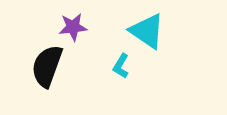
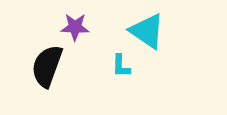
purple star: moved 2 px right; rotated 8 degrees clockwise
cyan L-shape: rotated 30 degrees counterclockwise
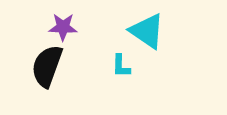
purple star: moved 12 px left
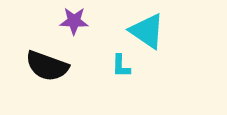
purple star: moved 11 px right, 6 px up
black semicircle: rotated 90 degrees counterclockwise
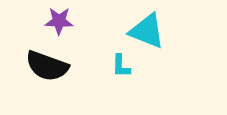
purple star: moved 15 px left
cyan triangle: rotated 12 degrees counterclockwise
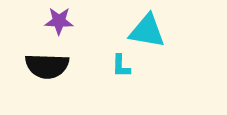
cyan triangle: rotated 12 degrees counterclockwise
black semicircle: rotated 18 degrees counterclockwise
